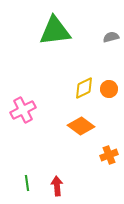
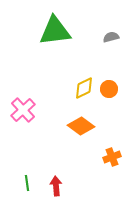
pink cross: rotated 15 degrees counterclockwise
orange cross: moved 3 px right, 2 px down
red arrow: moved 1 px left
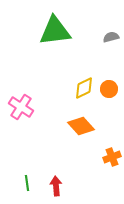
pink cross: moved 2 px left, 3 px up; rotated 15 degrees counterclockwise
orange diamond: rotated 12 degrees clockwise
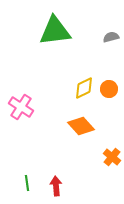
orange cross: rotated 30 degrees counterclockwise
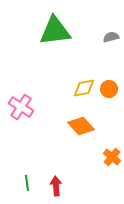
yellow diamond: rotated 15 degrees clockwise
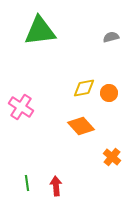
green triangle: moved 15 px left
orange circle: moved 4 px down
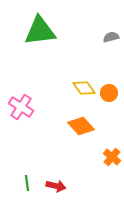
yellow diamond: rotated 65 degrees clockwise
red arrow: rotated 108 degrees clockwise
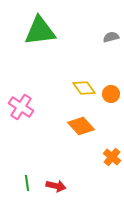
orange circle: moved 2 px right, 1 px down
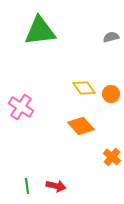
green line: moved 3 px down
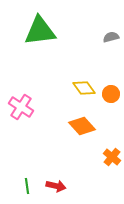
orange diamond: moved 1 px right
